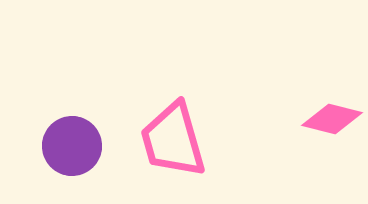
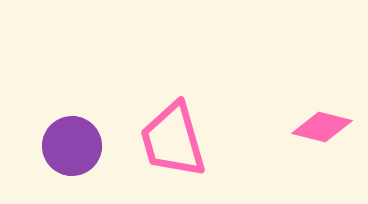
pink diamond: moved 10 px left, 8 px down
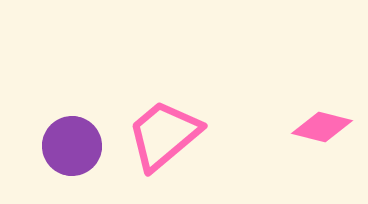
pink trapezoid: moved 9 px left, 5 px up; rotated 66 degrees clockwise
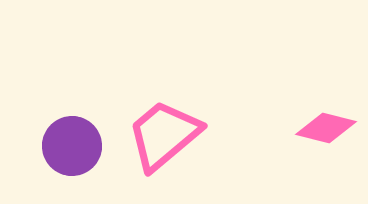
pink diamond: moved 4 px right, 1 px down
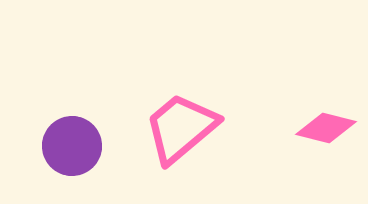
pink trapezoid: moved 17 px right, 7 px up
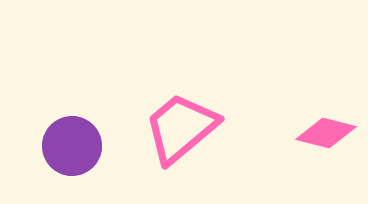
pink diamond: moved 5 px down
